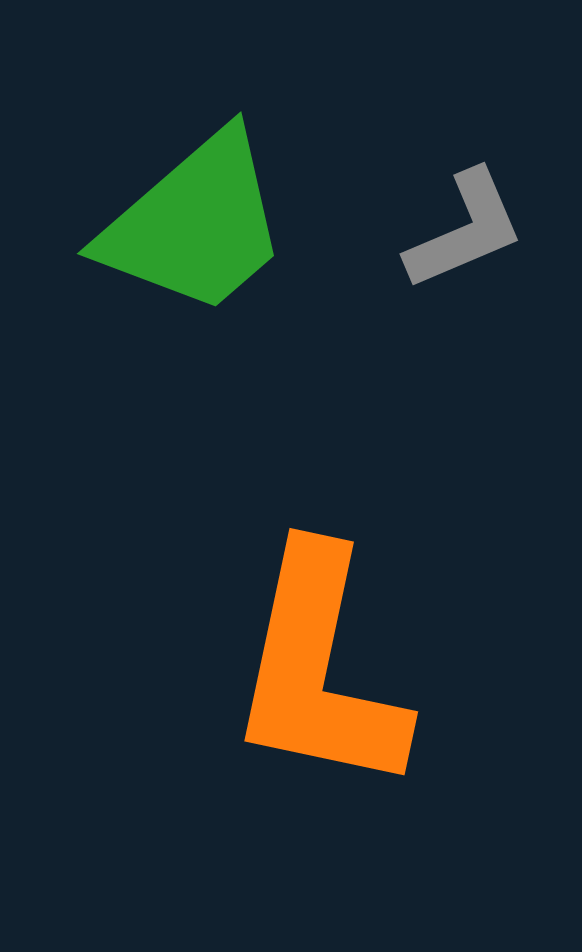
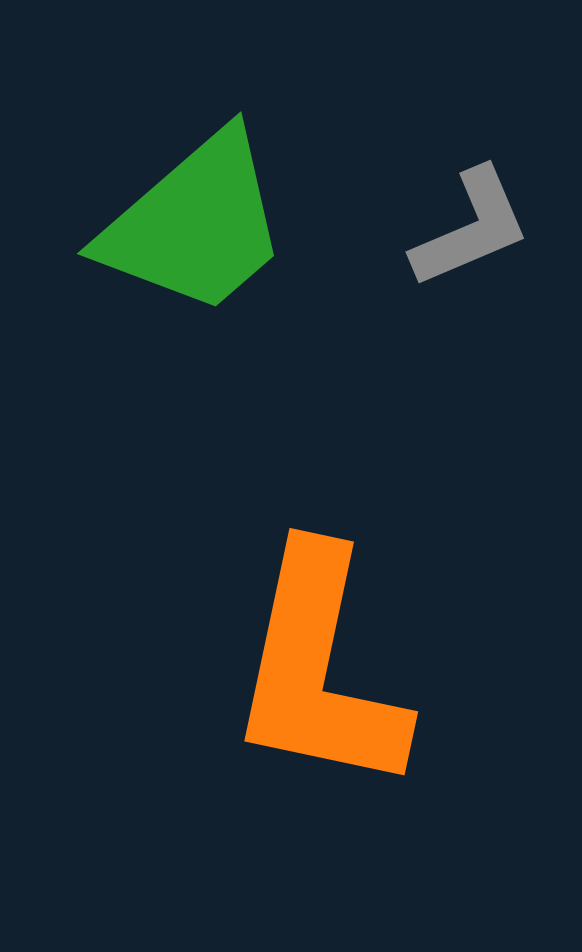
gray L-shape: moved 6 px right, 2 px up
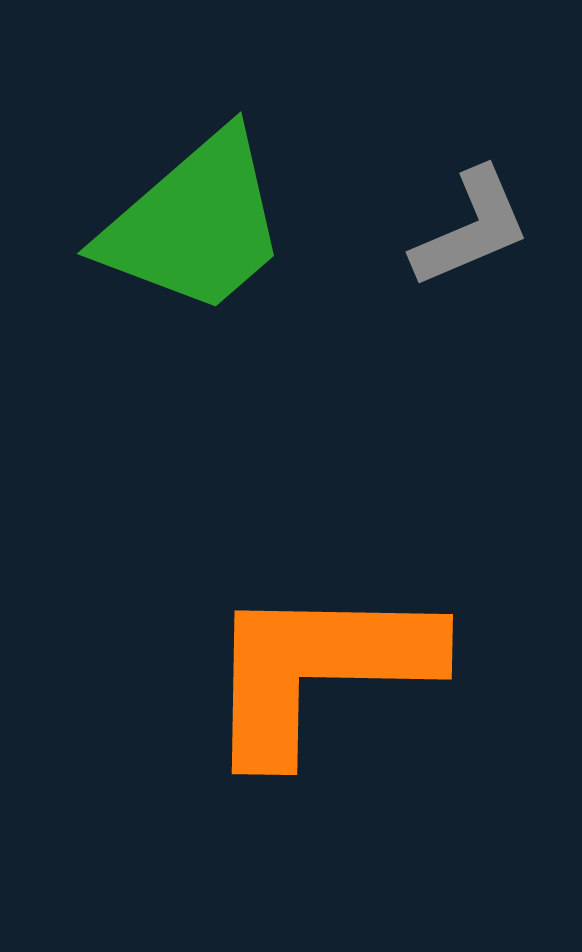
orange L-shape: rotated 79 degrees clockwise
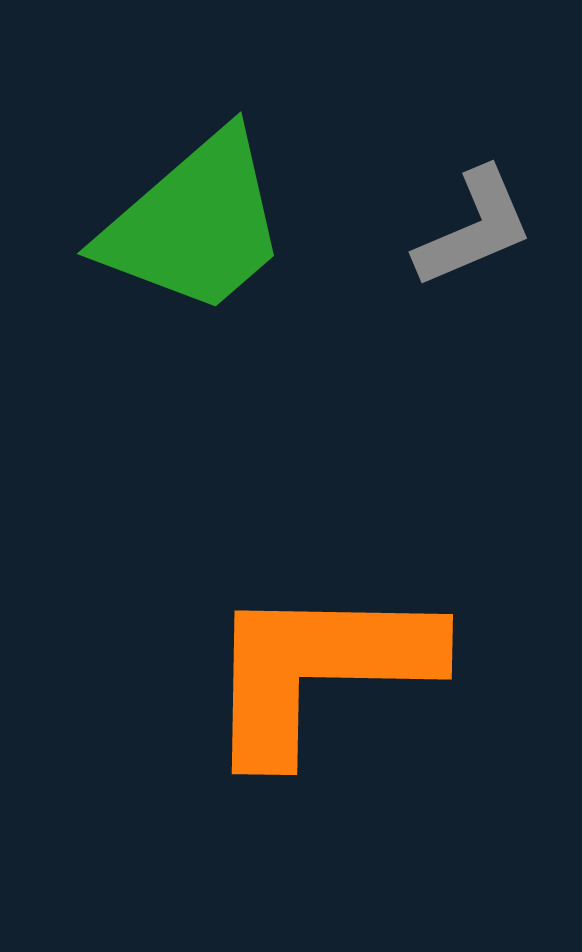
gray L-shape: moved 3 px right
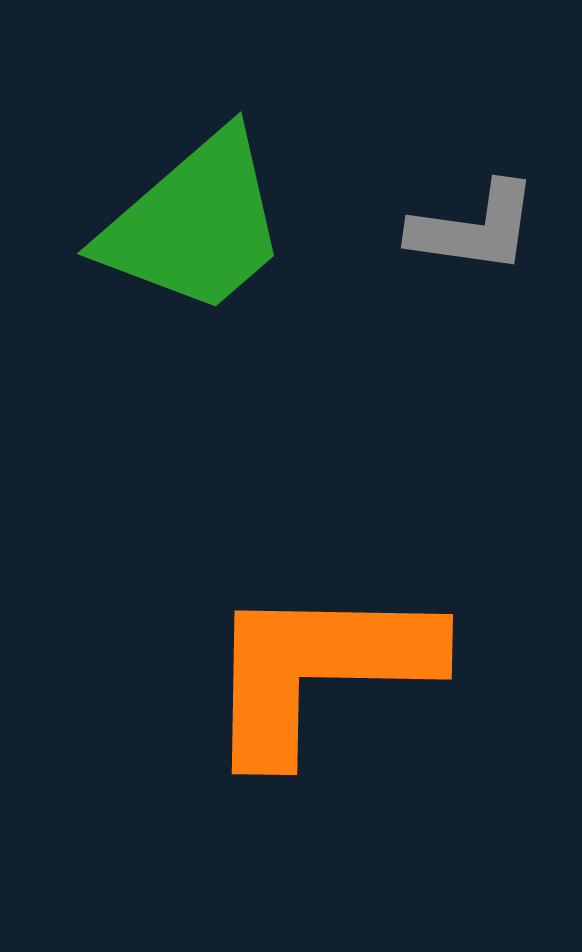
gray L-shape: rotated 31 degrees clockwise
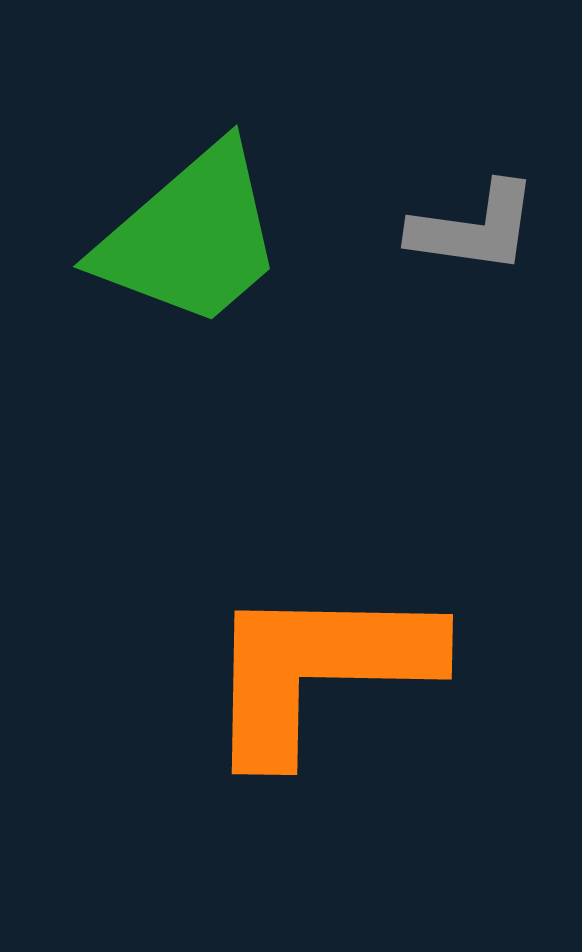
green trapezoid: moved 4 px left, 13 px down
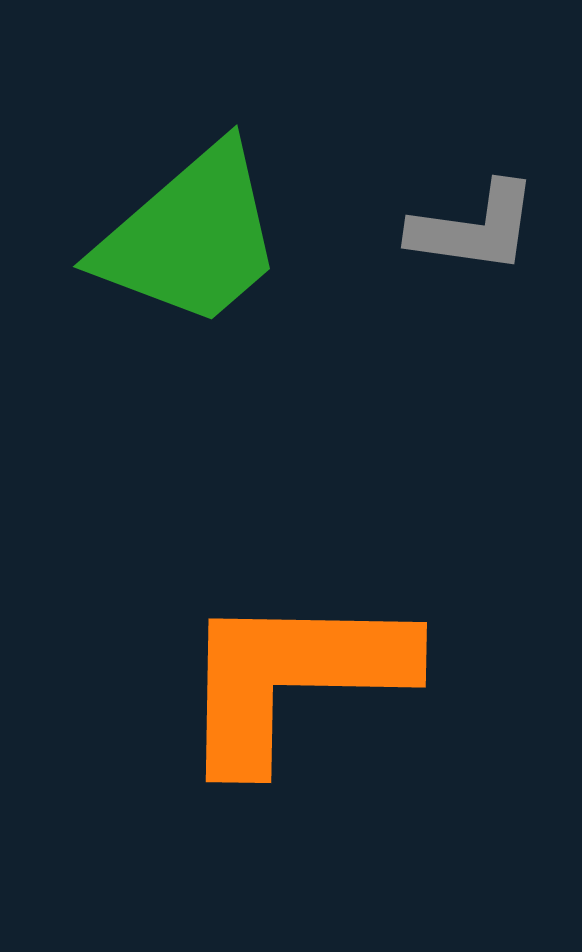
orange L-shape: moved 26 px left, 8 px down
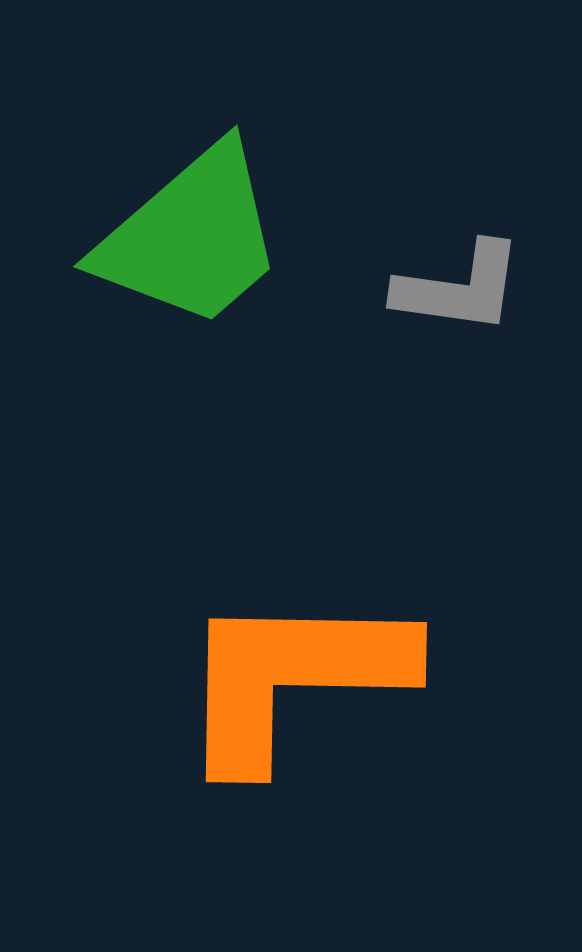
gray L-shape: moved 15 px left, 60 px down
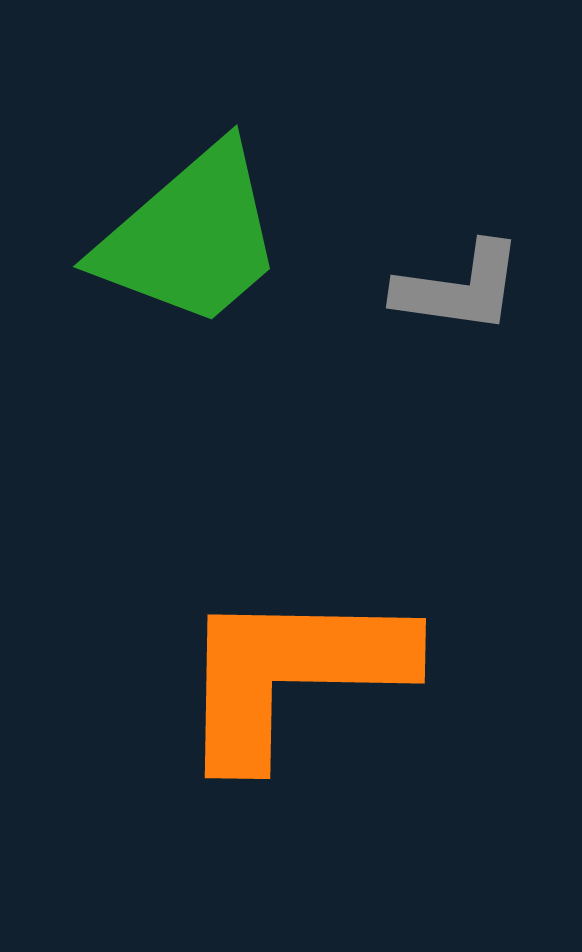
orange L-shape: moved 1 px left, 4 px up
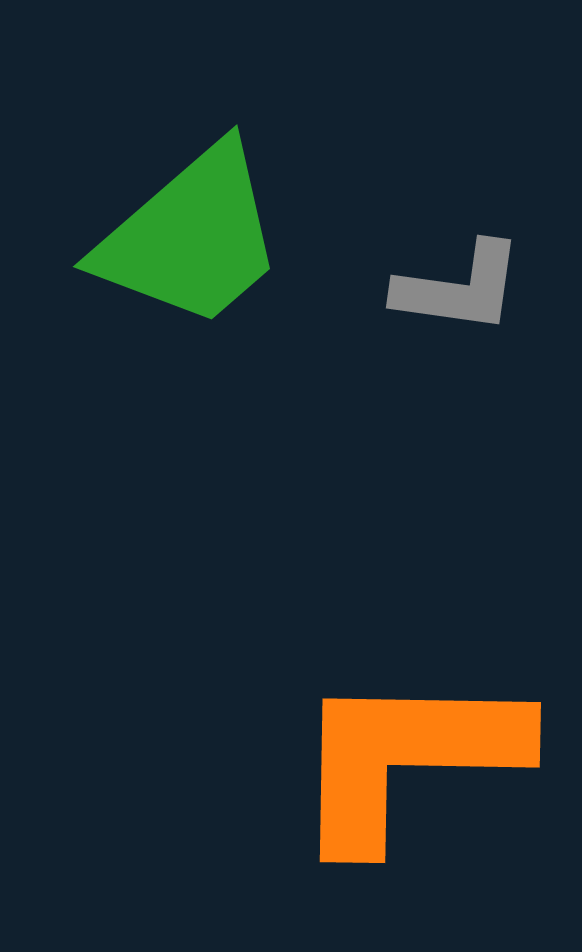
orange L-shape: moved 115 px right, 84 px down
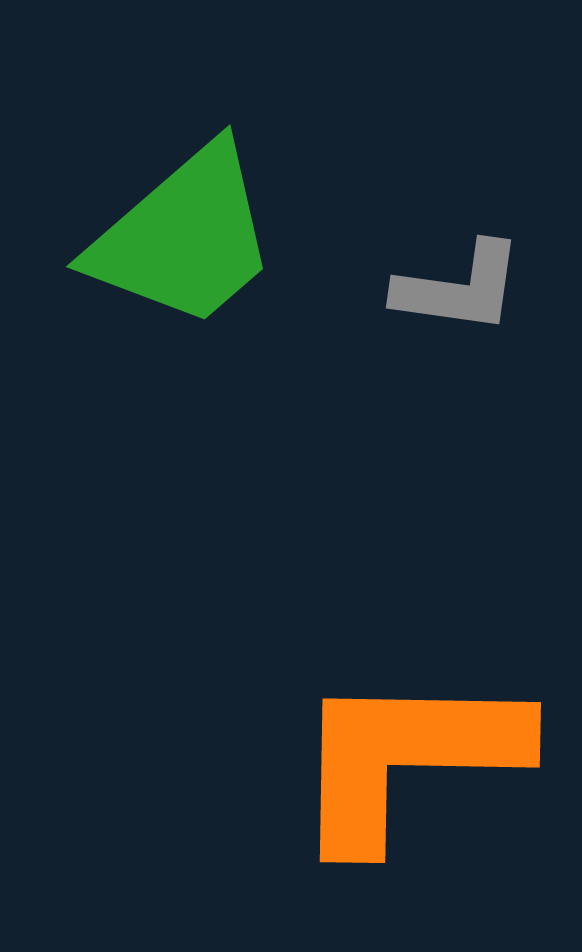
green trapezoid: moved 7 px left
